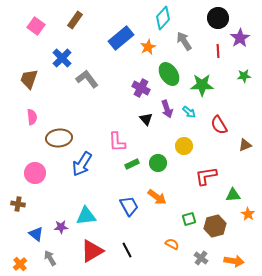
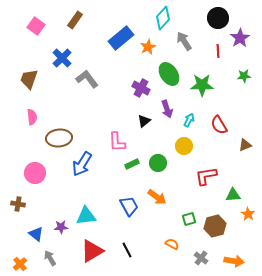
cyan arrow at (189, 112): moved 8 px down; rotated 104 degrees counterclockwise
black triangle at (146, 119): moved 2 px left, 2 px down; rotated 32 degrees clockwise
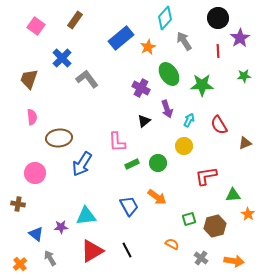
cyan diamond at (163, 18): moved 2 px right
brown triangle at (245, 145): moved 2 px up
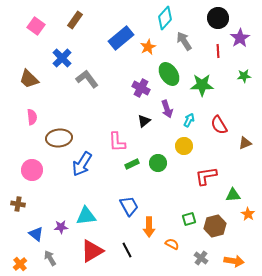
brown trapezoid at (29, 79): rotated 65 degrees counterclockwise
pink circle at (35, 173): moved 3 px left, 3 px up
orange arrow at (157, 197): moved 8 px left, 30 px down; rotated 54 degrees clockwise
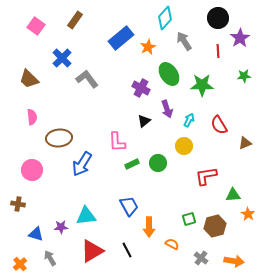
blue triangle at (36, 234): rotated 21 degrees counterclockwise
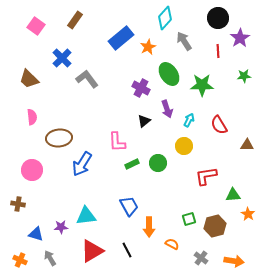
brown triangle at (245, 143): moved 2 px right, 2 px down; rotated 24 degrees clockwise
orange cross at (20, 264): moved 4 px up; rotated 24 degrees counterclockwise
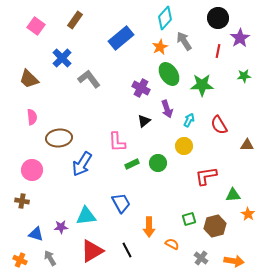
orange star at (148, 47): moved 12 px right
red line at (218, 51): rotated 16 degrees clockwise
gray L-shape at (87, 79): moved 2 px right
brown cross at (18, 204): moved 4 px right, 3 px up
blue trapezoid at (129, 206): moved 8 px left, 3 px up
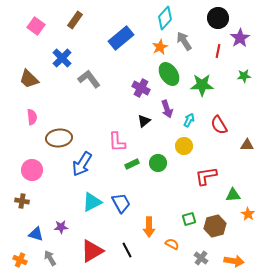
cyan triangle at (86, 216): moved 6 px right, 14 px up; rotated 20 degrees counterclockwise
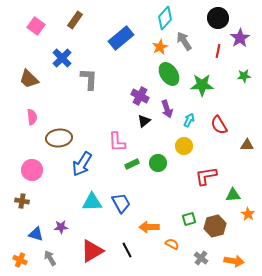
gray L-shape at (89, 79): rotated 40 degrees clockwise
purple cross at (141, 88): moved 1 px left, 8 px down
cyan triangle at (92, 202): rotated 25 degrees clockwise
orange arrow at (149, 227): rotated 90 degrees clockwise
